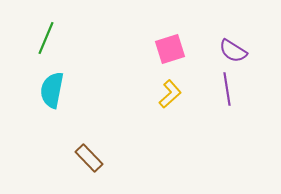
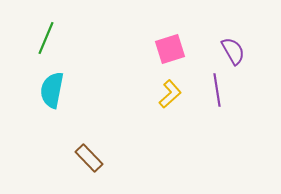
purple semicircle: rotated 152 degrees counterclockwise
purple line: moved 10 px left, 1 px down
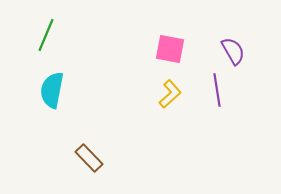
green line: moved 3 px up
pink square: rotated 28 degrees clockwise
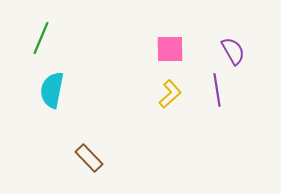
green line: moved 5 px left, 3 px down
pink square: rotated 12 degrees counterclockwise
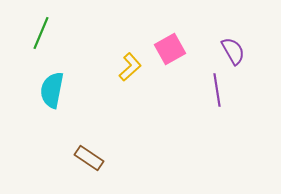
green line: moved 5 px up
pink square: rotated 28 degrees counterclockwise
yellow L-shape: moved 40 px left, 27 px up
brown rectangle: rotated 12 degrees counterclockwise
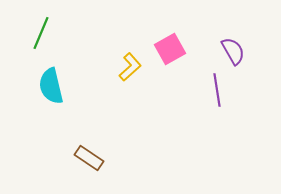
cyan semicircle: moved 1 px left, 4 px up; rotated 24 degrees counterclockwise
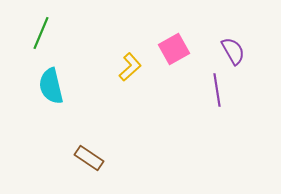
pink square: moved 4 px right
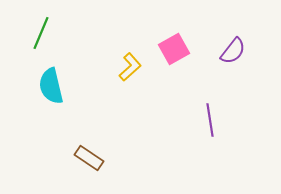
purple semicircle: rotated 68 degrees clockwise
purple line: moved 7 px left, 30 px down
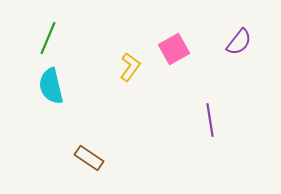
green line: moved 7 px right, 5 px down
purple semicircle: moved 6 px right, 9 px up
yellow L-shape: rotated 12 degrees counterclockwise
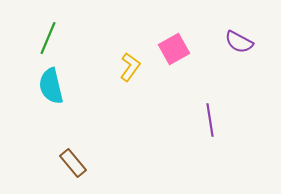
purple semicircle: rotated 80 degrees clockwise
brown rectangle: moved 16 px left, 5 px down; rotated 16 degrees clockwise
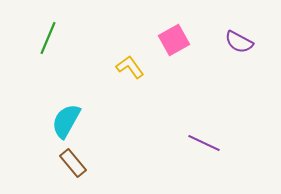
pink square: moved 9 px up
yellow L-shape: rotated 72 degrees counterclockwise
cyan semicircle: moved 15 px right, 35 px down; rotated 42 degrees clockwise
purple line: moved 6 px left, 23 px down; rotated 56 degrees counterclockwise
